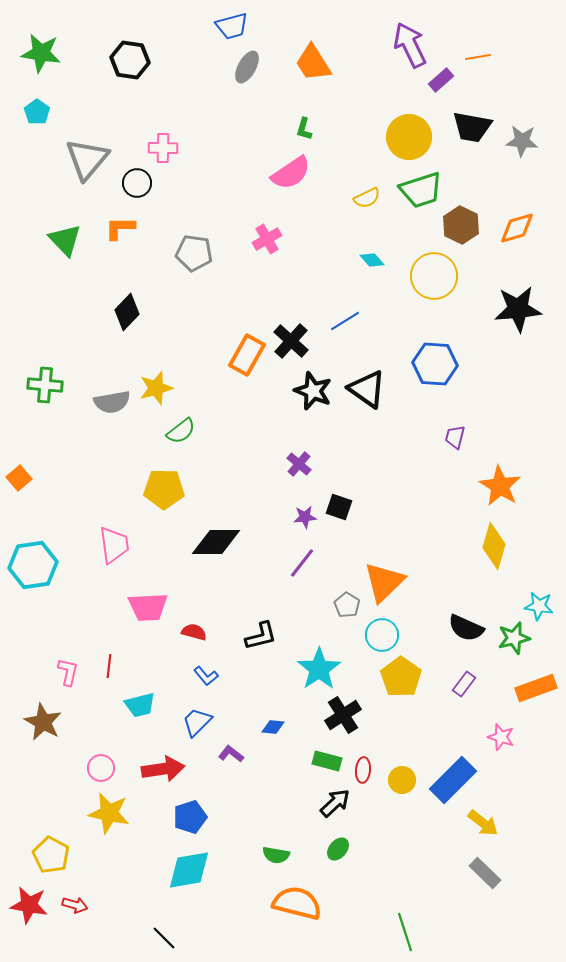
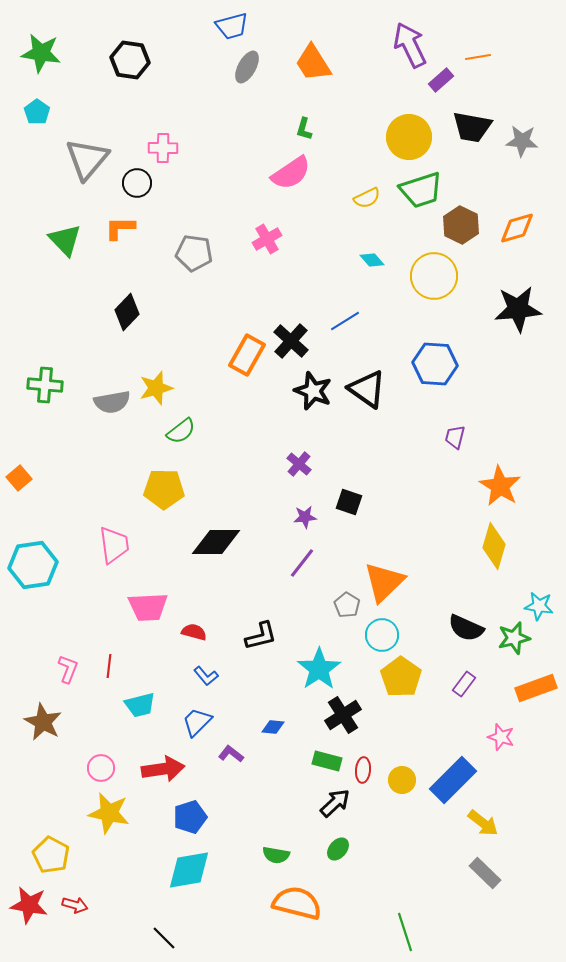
black square at (339, 507): moved 10 px right, 5 px up
pink L-shape at (68, 672): moved 3 px up; rotated 8 degrees clockwise
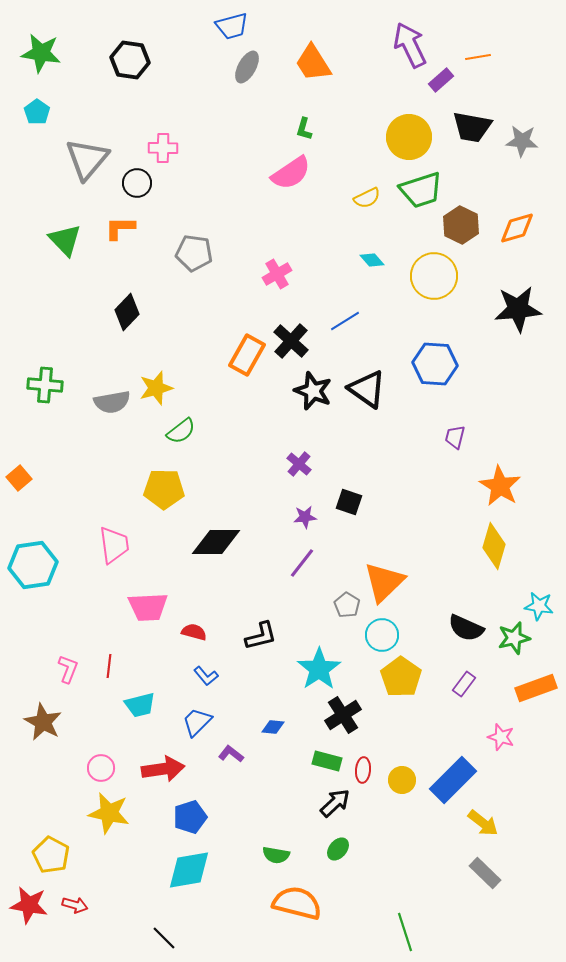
pink cross at (267, 239): moved 10 px right, 35 px down
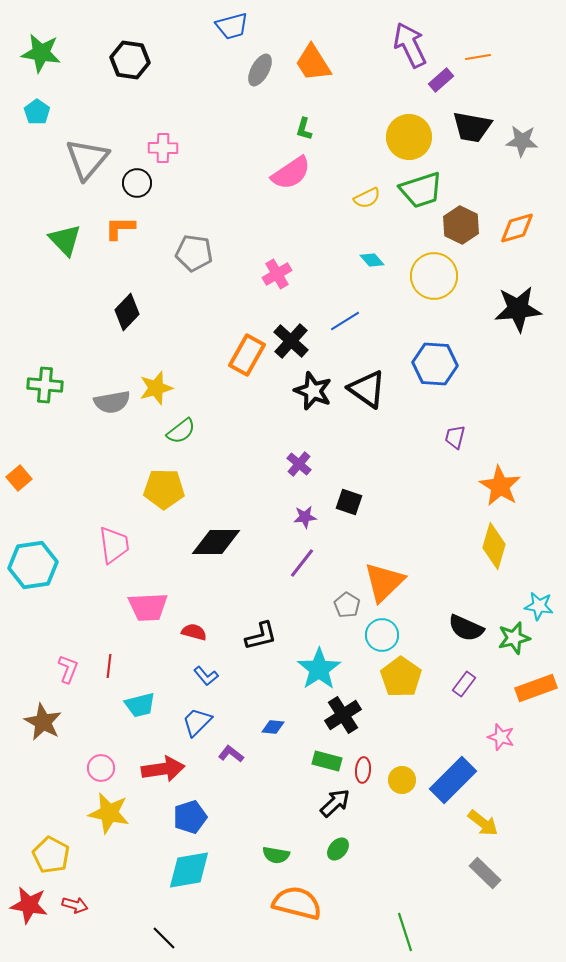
gray ellipse at (247, 67): moved 13 px right, 3 px down
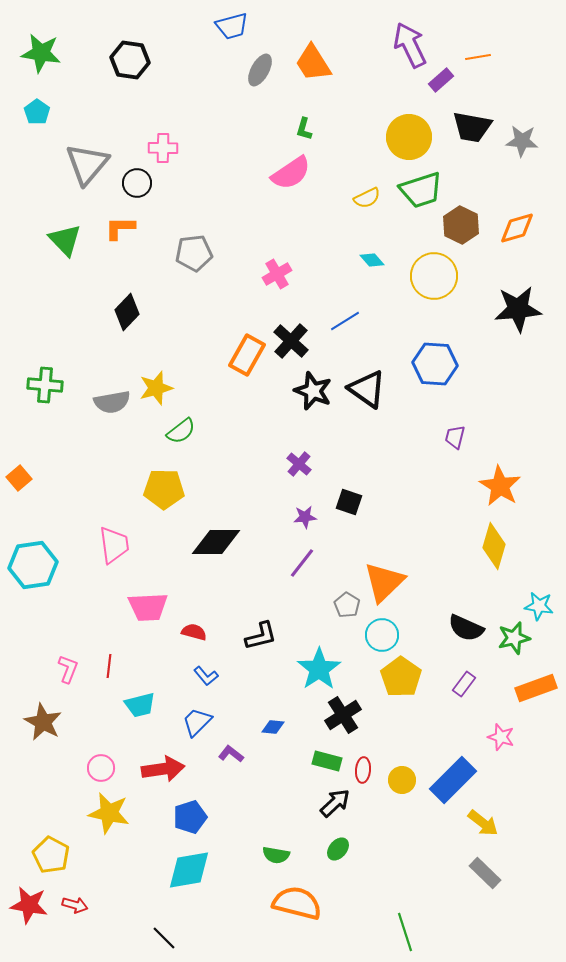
gray triangle at (87, 159): moved 5 px down
gray pentagon at (194, 253): rotated 15 degrees counterclockwise
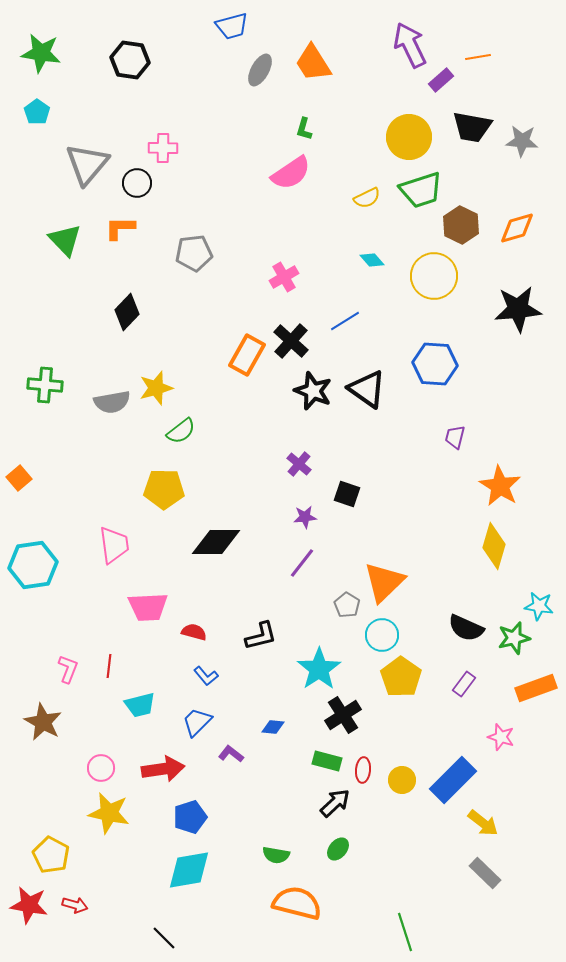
pink cross at (277, 274): moved 7 px right, 3 px down
black square at (349, 502): moved 2 px left, 8 px up
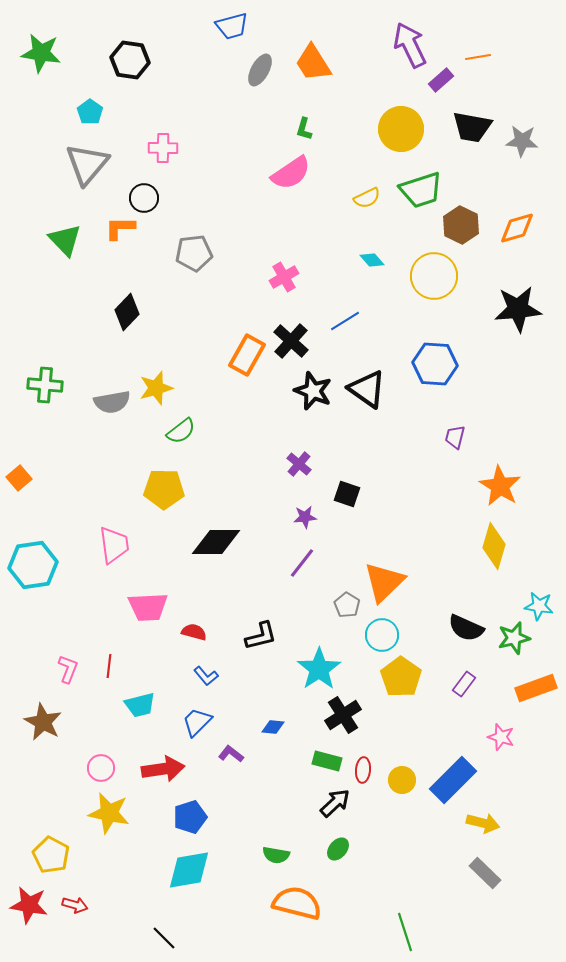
cyan pentagon at (37, 112): moved 53 px right
yellow circle at (409, 137): moved 8 px left, 8 px up
black circle at (137, 183): moved 7 px right, 15 px down
yellow arrow at (483, 823): rotated 24 degrees counterclockwise
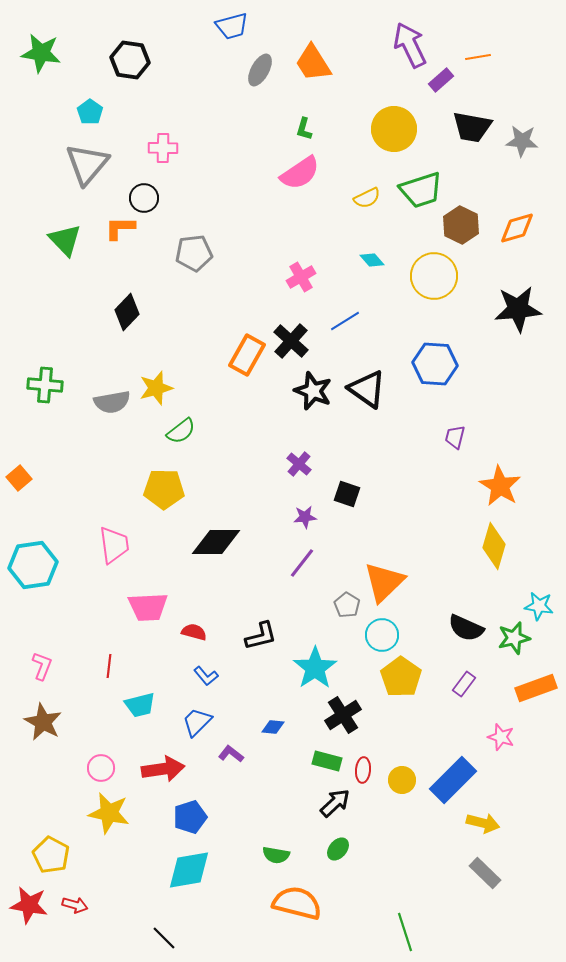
yellow circle at (401, 129): moved 7 px left
pink semicircle at (291, 173): moved 9 px right
pink cross at (284, 277): moved 17 px right
pink L-shape at (68, 669): moved 26 px left, 3 px up
cyan star at (319, 669): moved 4 px left, 1 px up
